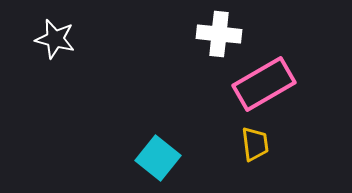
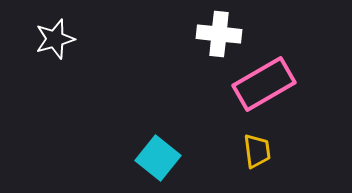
white star: rotated 30 degrees counterclockwise
yellow trapezoid: moved 2 px right, 7 px down
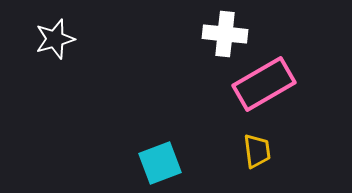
white cross: moved 6 px right
cyan square: moved 2 px right, 5 px down; rotated 30 degrees clockwise
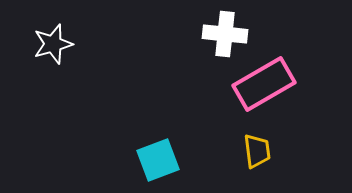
white star: moved 2 px left, 5 px down
cyan square: moved 2 px left, 3 px up
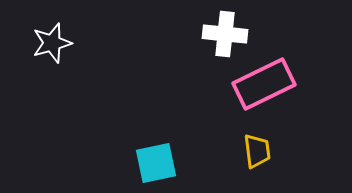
white star: moved 1 px left, 1 px up
pink rectangle: rotated 4 degrees clockwise
cyan square: moved 2 px left, 3 px down; rotated 9 degrees clockwise
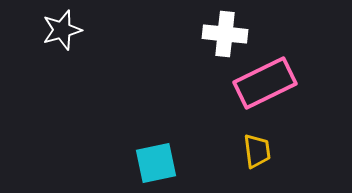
white star: moved 10 px right, 13 px up
pink rectangle: moved 1 px right, 1 px up
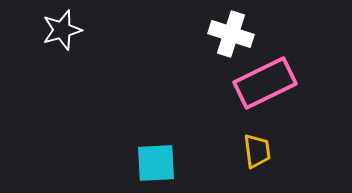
white cross: moved 6 px right; rotated 12 degrees clockwise
cyan square: rotated 9 degrees clockwise
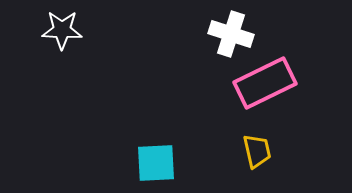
white star: rotated 18 degrees clockwise
yellow trapezoid: rotated 6 degrees counterclockwise
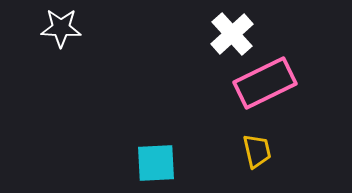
white star: moved 1 px left, 2 px up
white cross: moved 1 px right; rotated 30 degrees clockwise
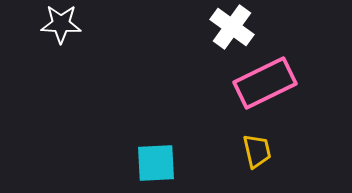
white star: moved 4 px up
white cross: moved 7 px up; rotated 12 degrees counterclockwise
